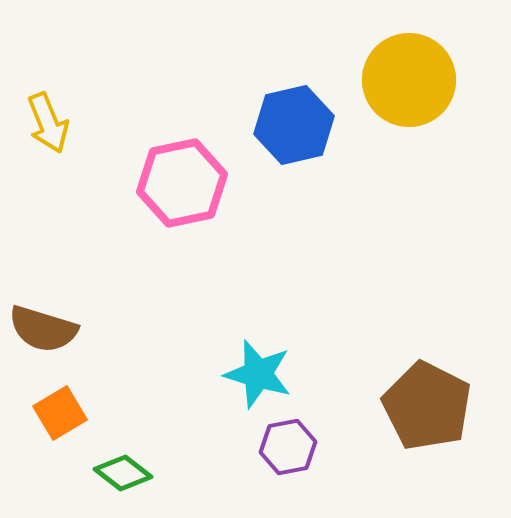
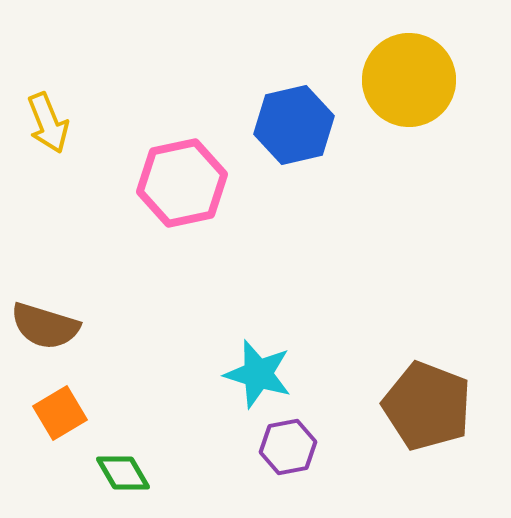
brown semicircle: moved 2 px right, 3 px up
brown pentagon: rotated 6 degrees counterclockwise
green diamond: rotated 22 degrees clockwise
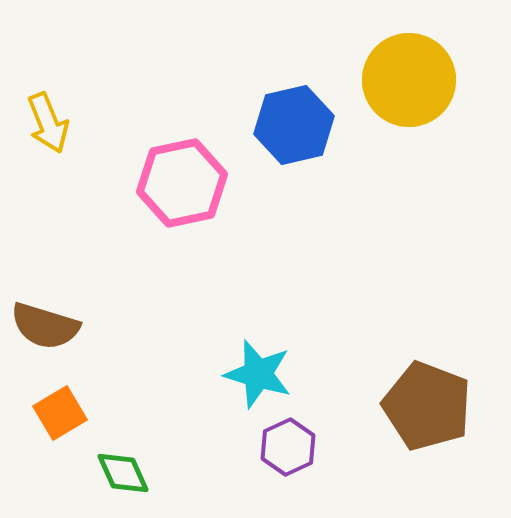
purple hexagon: rotated 14 degrees counterclockwise
green diamond: rotated 6 degrees clockwise
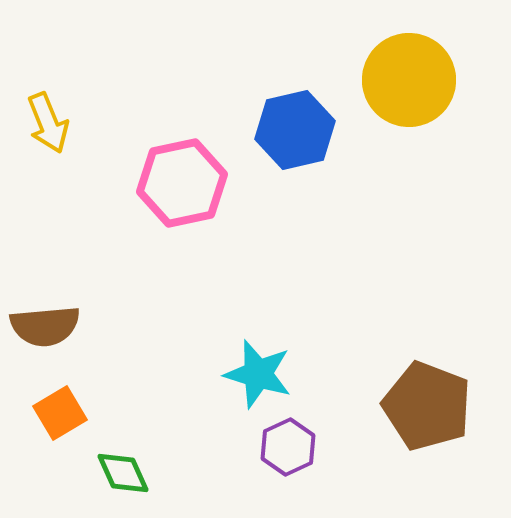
blue hexagon: moved 1 px right, 5 px down
brown semicircle: rotated 22 degrees counterclockwise
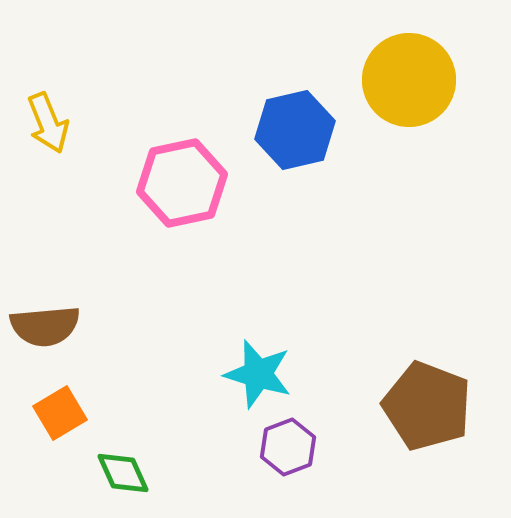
purple hexagon: rotated 4 degrees clockwise
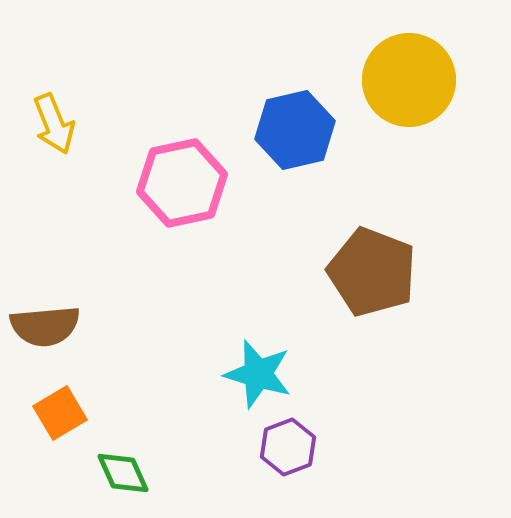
yellow arrow: moved 6 px right, 1 px down
brown pentagon: moved 55 px left, 134 px up
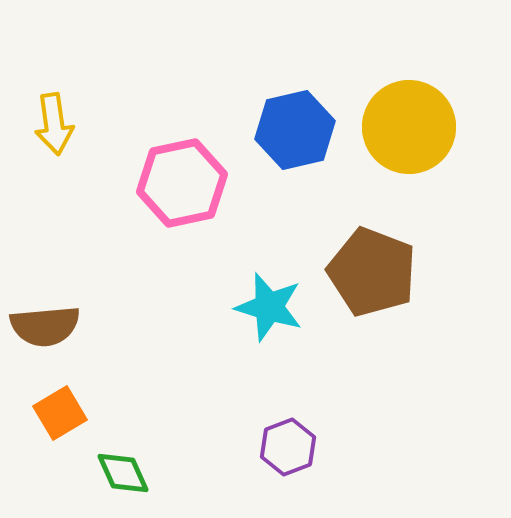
yellow circle: moved 47 px down
yellow arrow: rotated 14 degrees clockwise
cyan star: moved 11 px right, 67 px up
